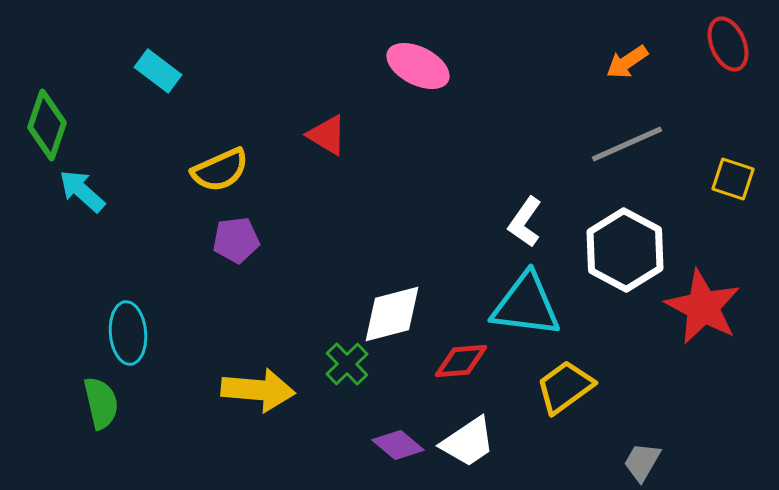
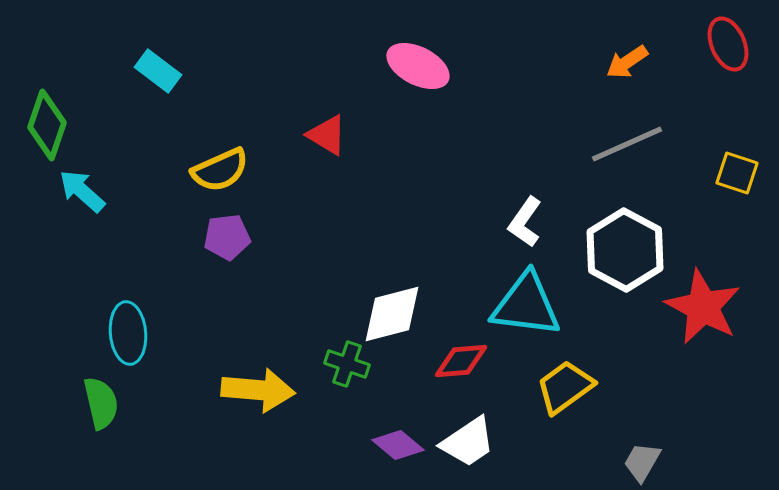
yellow square: moved 4 px right, 6 px up
purple pentagon: moved 9 px left, 3 px up
green cross: rotated 27 degrees counterclockwise
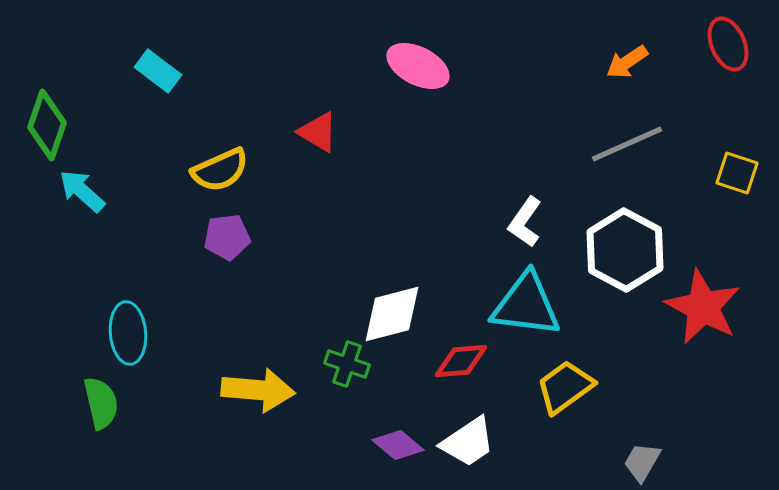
red triangle: moved 9 px left, 3 px up
